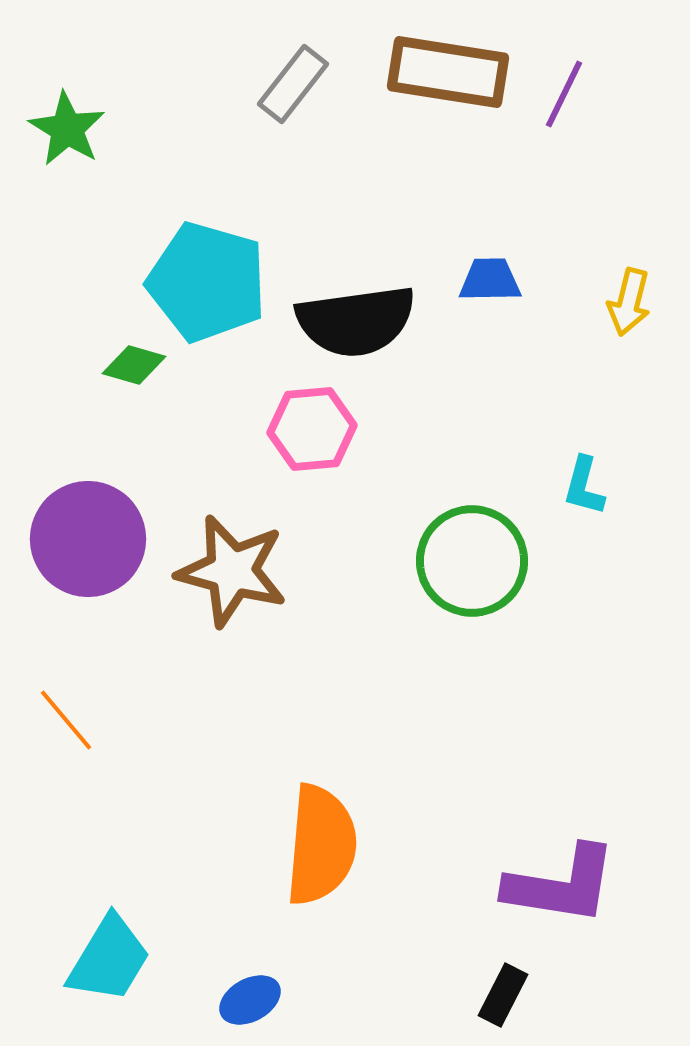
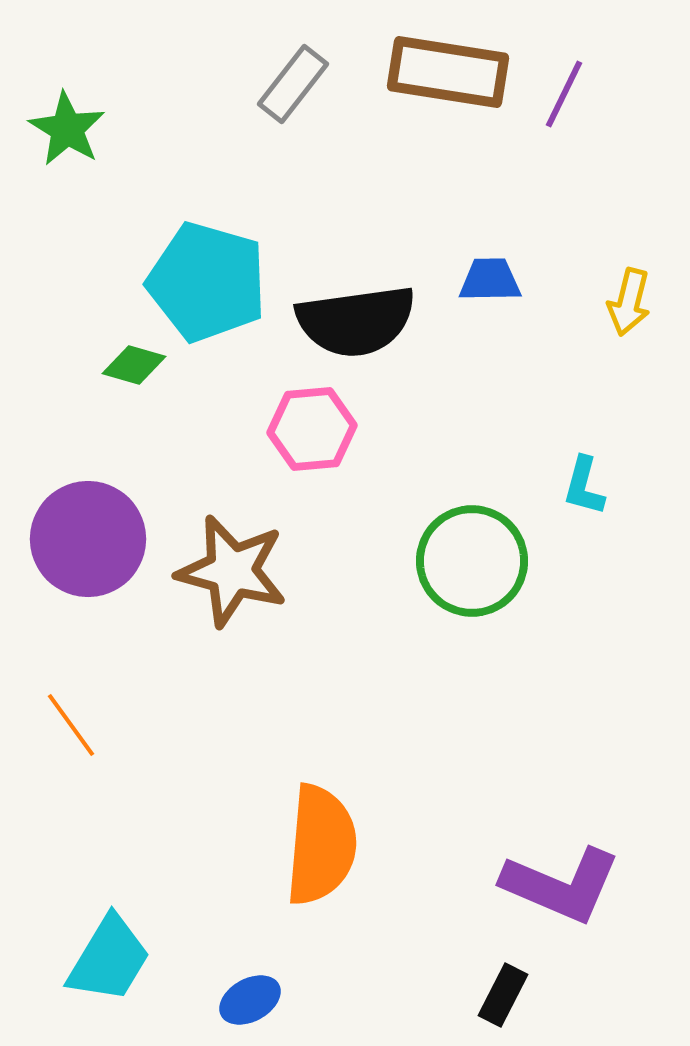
orange line: moved 5 px right, 5 px down; rotated 4 degrees clockwise
purple L-shape: rotated 14 degrees clockwise
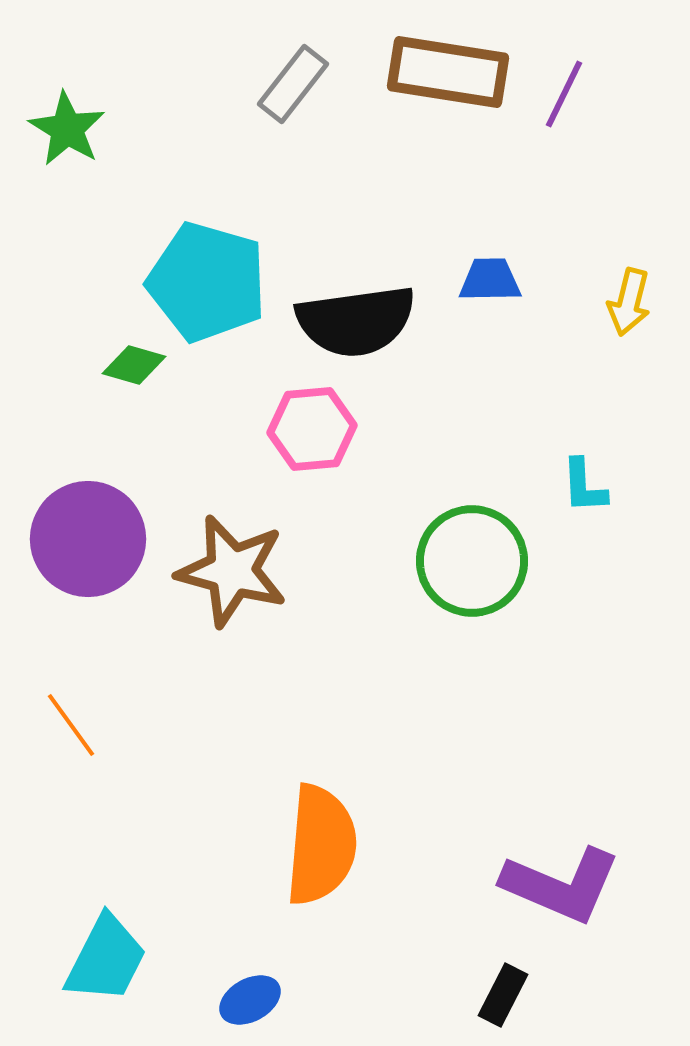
cyan L-shape: rotated 18 degrees counterclockwise
cyan trapezoid: moved 3 px left; rotated 4 degrees counterclockwise
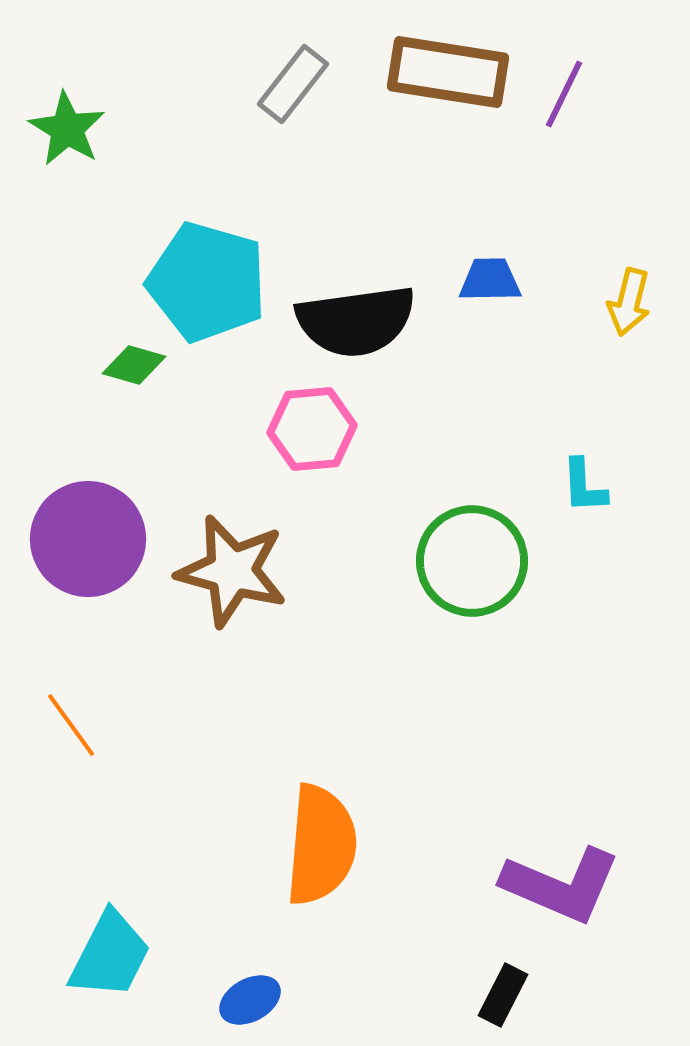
cyan trapezoid: moved 4 px right, 4 px up
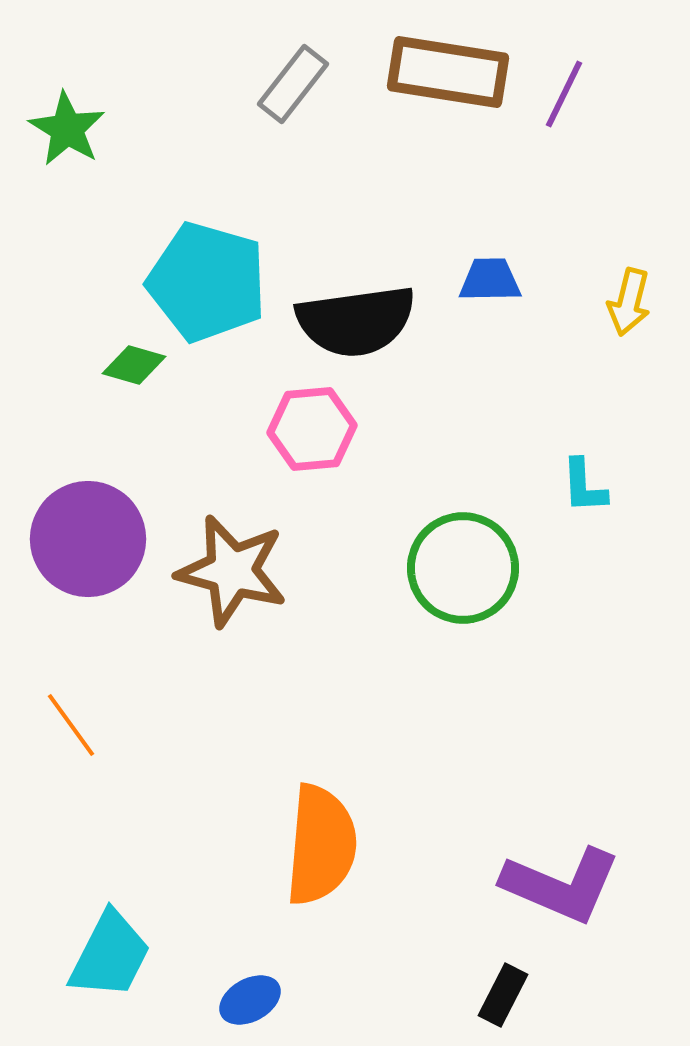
green circle: moved 9 px left, 7 px down
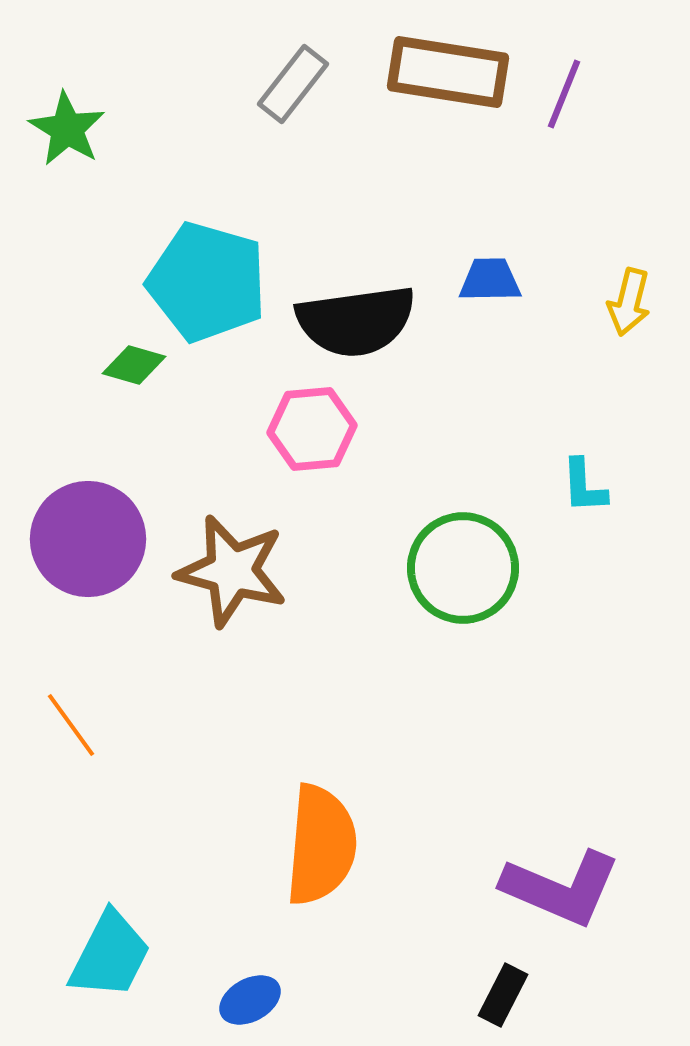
purple line: rotated 4 degrees counterclockwise
purple L-shape: moved 3 px down
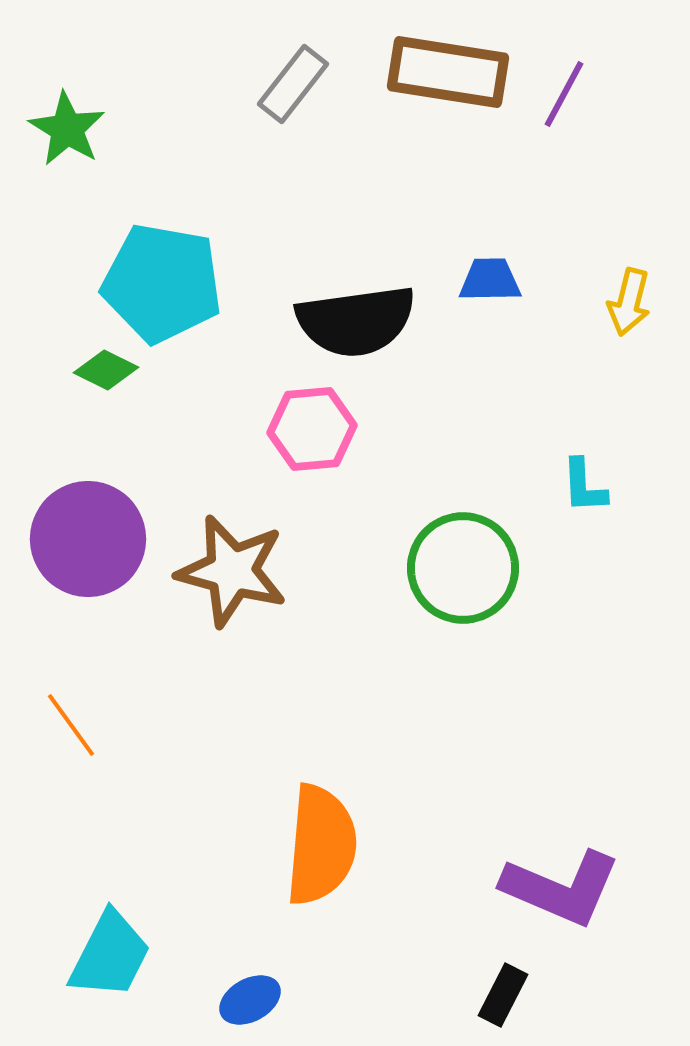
purple line: rotated 6 degrees clockwise
cyan pentagon: moved 45 px left, 1 px down; rotated 6 degrees counterclockwise
green diamond: moved 28 px left, 5 px down; rotated 10 degrees clockwise
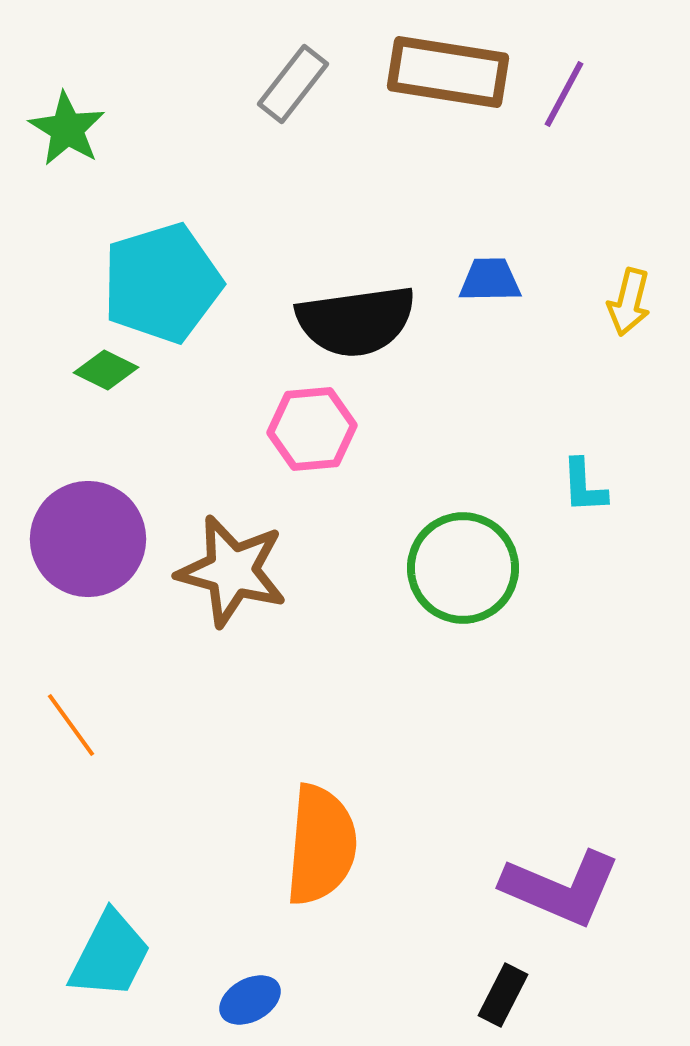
cyan pentagon: rotated 27 degrees counterclockwise
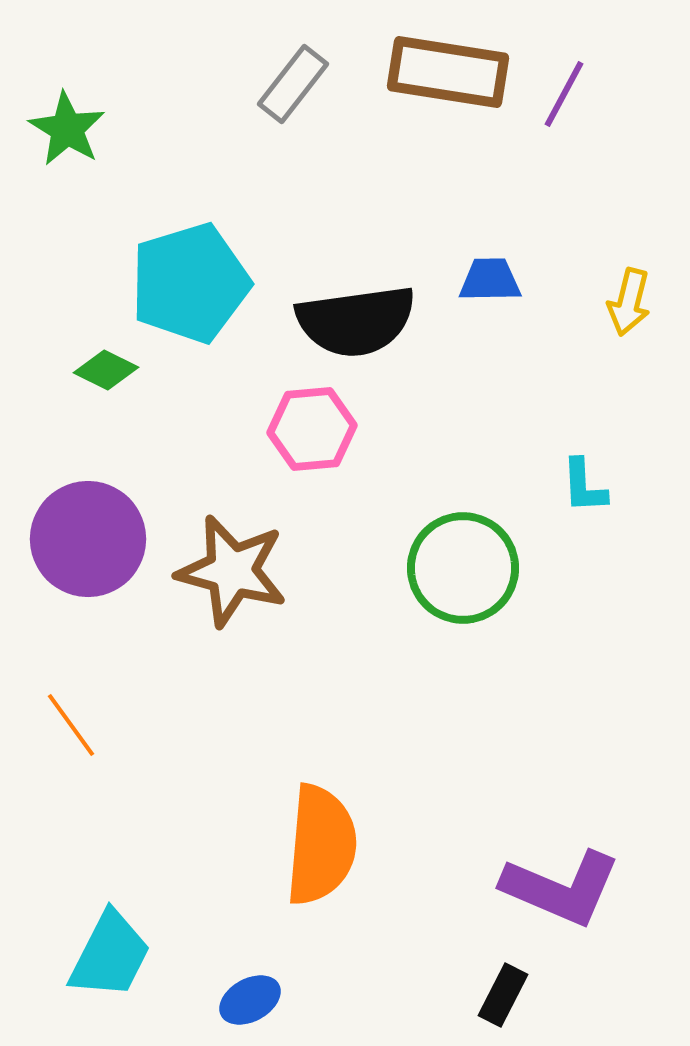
cyan pentagon: moved 28 px right
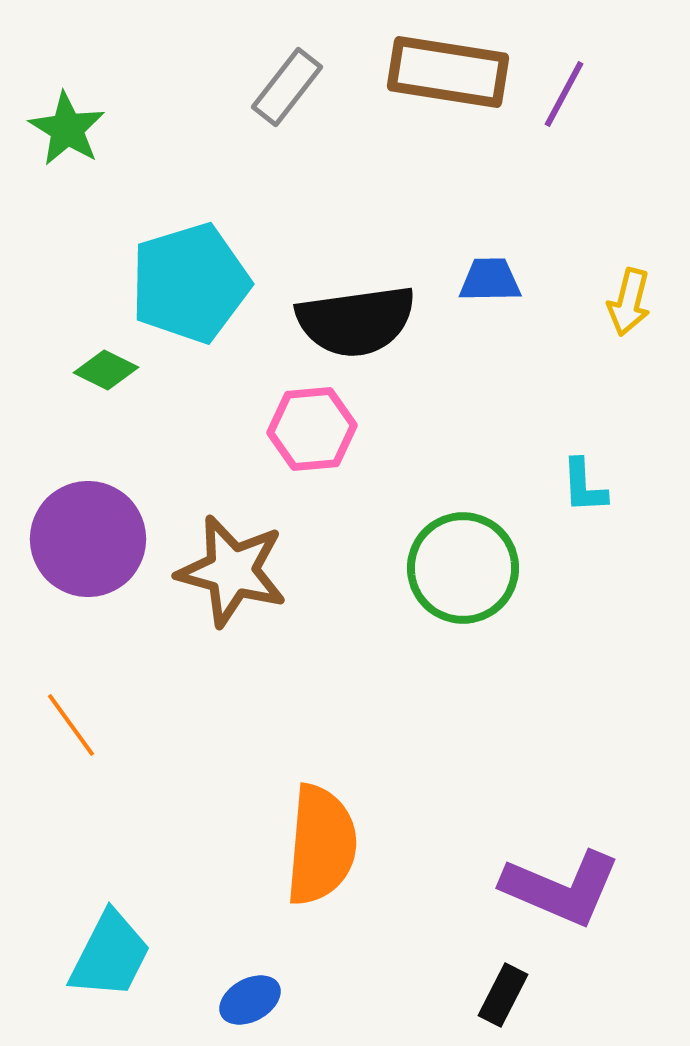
gray rectangle: moved 6 px left, 3 px down
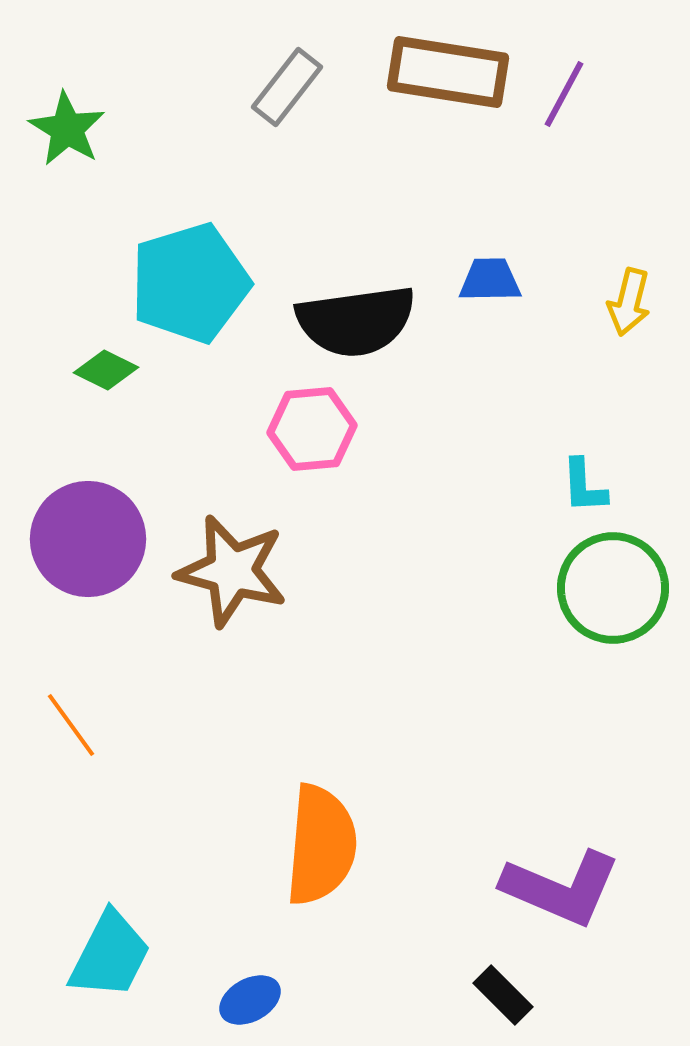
green circle: moved 150 px right, 20 px down
black rectangle: rotated 72 degrees counterclockwise
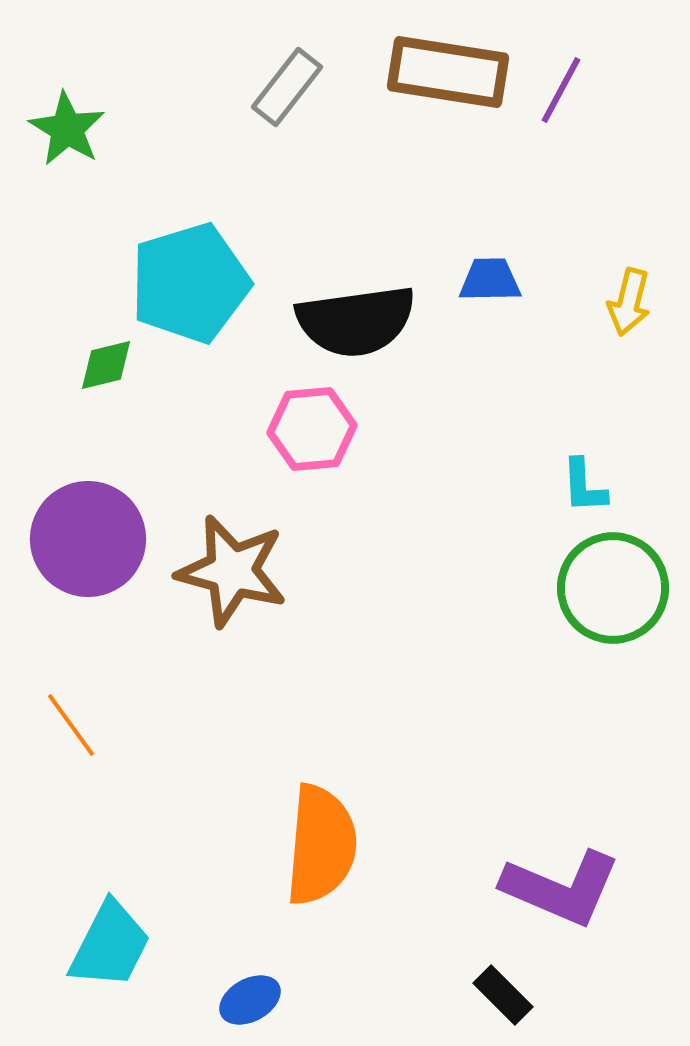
purple line: moved 3 px left, 4 px up
green diamond: moved 5 px up; rotated 40 degrees counterclockwise
cyan trapezoid: moved 10 px up
